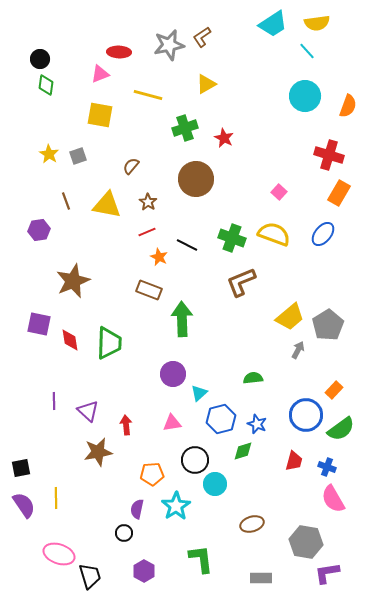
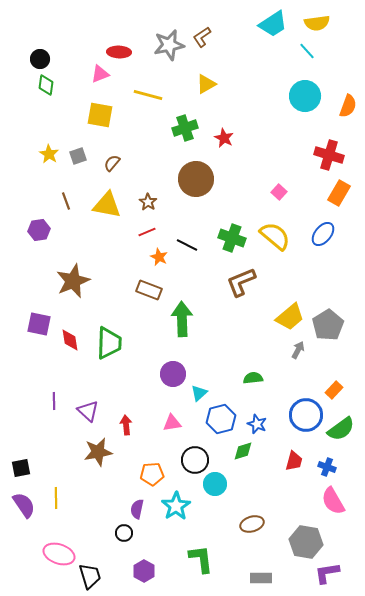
brown semicircle at (131, 166): moved 19 px left, 3 px up
yellow semicircle at (274, 234): moved 1 px right, 2 px down; rotated 20 degrees clockwise
pink semicircle at (333, 499): moved 2 px down
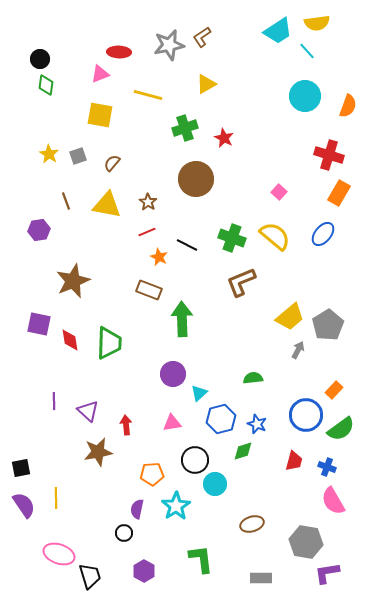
cyan trapezoid at (273, 24): moved 5 px right, 7 px down
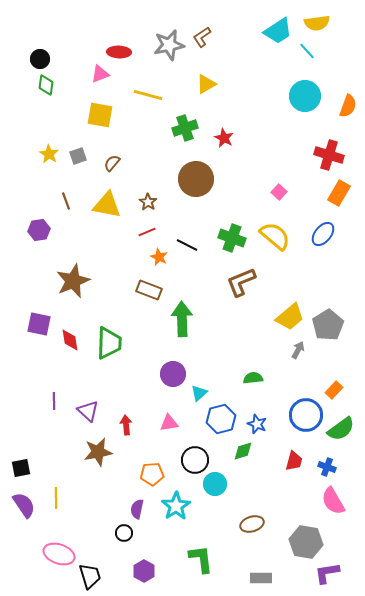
pink triangle at (172, 423): moved 3 px left
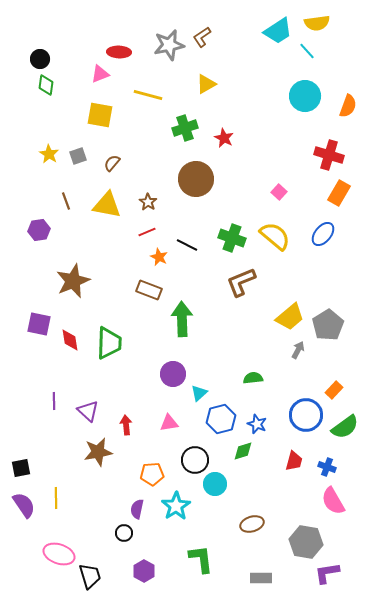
green semicircle at (341, 429): moved 4 px right, 2 px up
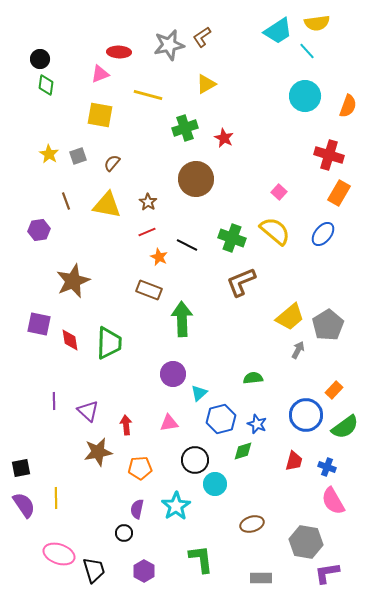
yellow semicircle at (275, 236): moved 5 px up
orange pentagon at (152, 474): moved 12 px left, 6 px up
black trapezoid at (90, 576): moved 4 px right, 6 px up
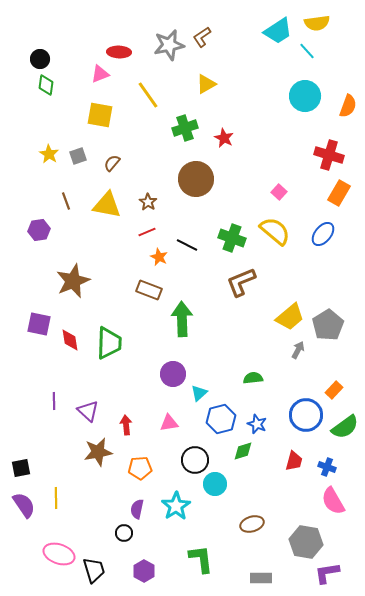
yellow line at (148, 95): rotated 40 degrees clockwise
